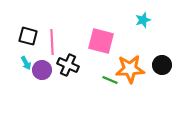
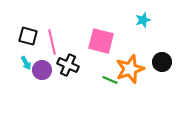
pink line: rotated 10 degrees counterclockwise
black circle: moved 3 px up
orange star: rotated 16 degrees counterclockwise
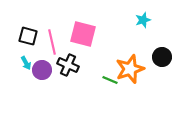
pink square: moved 18 px left, 7 px up
black circle: moved 5 px up
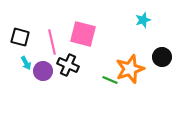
black square: moved 8 px left, 1 px down
purple circle: moved 1 px right, 1 px down
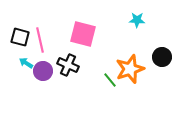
cyan star: moved 6 px left; rotated 21 degrees clockwise
pink line: moved 12 px left, 2 px up
cyan arrow: rotated 152 degrees clockwise
green line: rotated 28 degrees clockwise
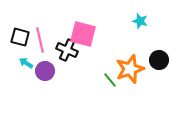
cyan star: moved 3 px right, 1 px down; rotated 14 degrees clockwise
black circle: moved 3 px left, 3 px down
black cross: moved 1 px left, 15 px up
purple circle: moved 2 px right
